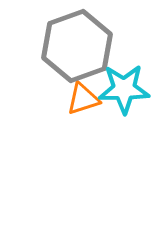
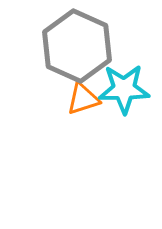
gray hexagon: rotated 16 degrees counterclockwise
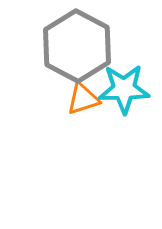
gray hexagon: rotated 4 degrees clockwise
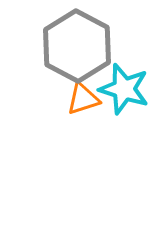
cyan star: rotated 18 degrees clockwise
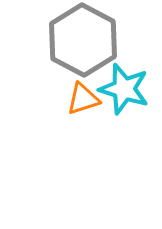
gray hexagon: moved 6 px right, 6 px up
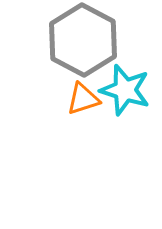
cyan star: moved 1 px right, 1 px down
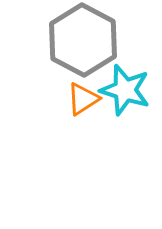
orange triangle: rotated 15 degrees counterclockwise
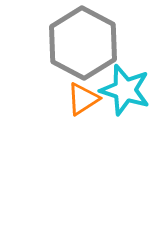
gray hexagon: moved 3 px down
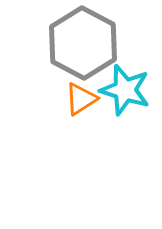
orange triangle: moved 2 px left
